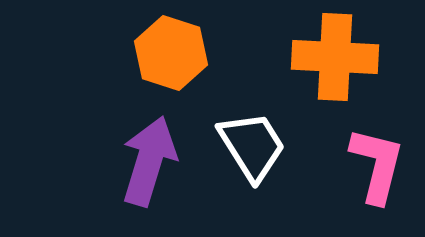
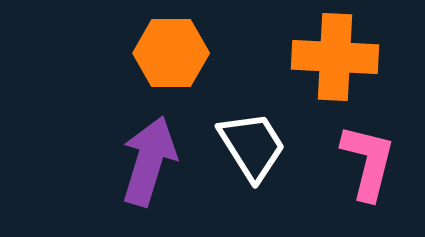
orange hexagon: rotated 18 degrees counterclockwise
pink L-shape: moved 9 px left, 3 px up
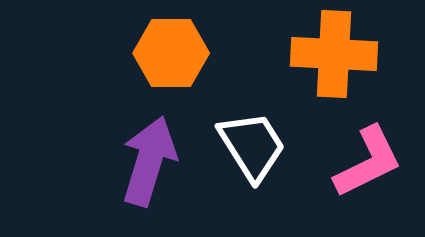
orange cross: moved 1 px left, 3 px up
pink L-shape: rotated 50 degrees clockwise
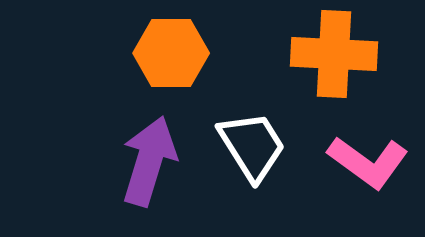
pink L-shape: rotated 62 degrees clockwise
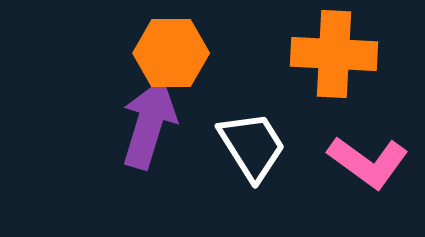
purple arrow: moved 37 px up
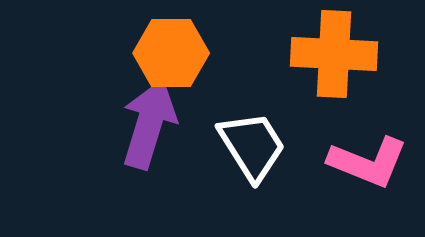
pink L-shape: rotated 14 degrees counterclockwise
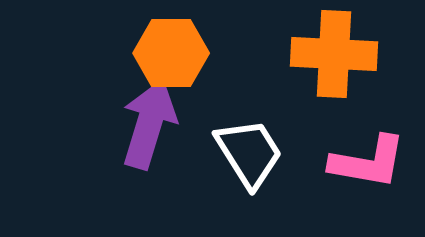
white trapezoid: moved 3 px left, 7 px down
pink L-shape: rotated 12 degrees counterclockwise
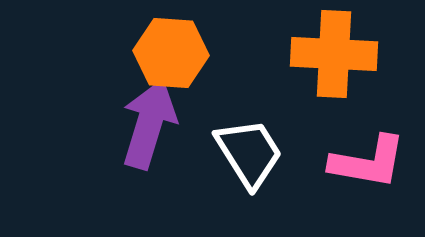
orange hexagon: rotated 4 degrees clockwise
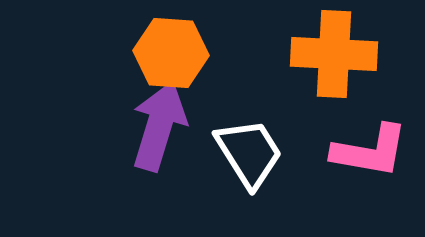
purple arrow: moved 10 px right, 2 px down
pink L-shape: moved 2 px right, 11 px up
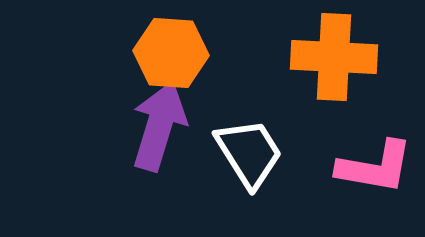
orange cross: moved 3 px down
pink L-shape: moved 5 px right, 16 px down
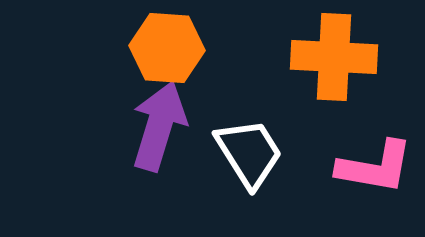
orange hexagon: moved 4 px left, 5 px up
